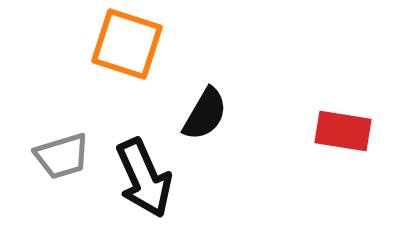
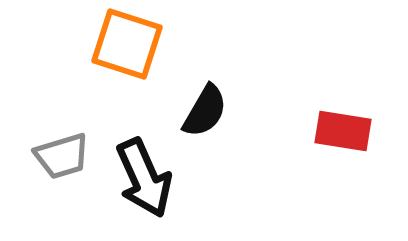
black semicircle: moved 3 px up
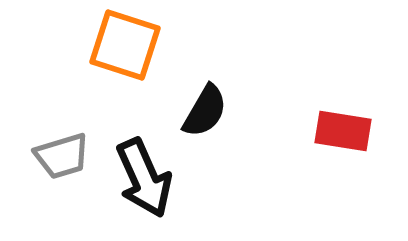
orange square: moved 2 px left, 1 px down
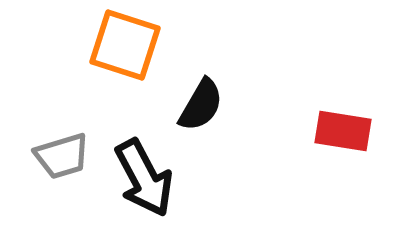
black semicircle: moved 4 px left, 6 px up
black arrow: rotated 4 degrees counterclockwise
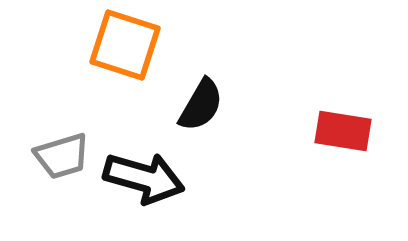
black arrow: rotated 46 degrees counterclockwise
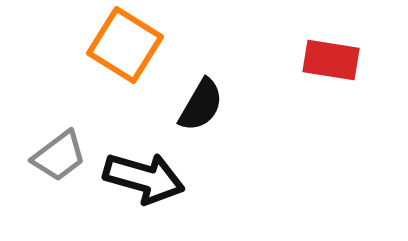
orange square: rotated 14 degrees clockwise
red rectangle: moved 12 px left, 71 px up
gray trapezoid: moved 3 px left; rotated 20 degrees counterclockwise
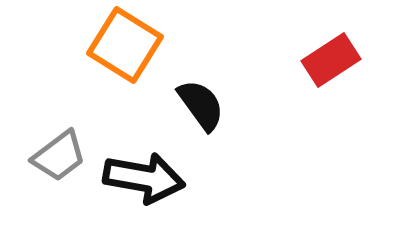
red rectangle: rotated 42 degrees counterclockwise
black semicircle: rotated 66 degrees counterclockwise
black arrow: rotated 6 degrees counterclockwise
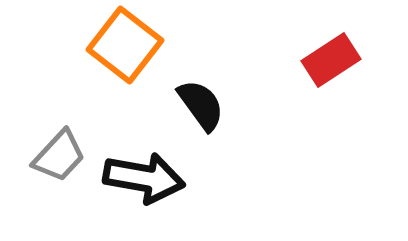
orange square: rotated 6 degrees clockwise
gray trapezoid: rotated 10 degrees counterclockwise
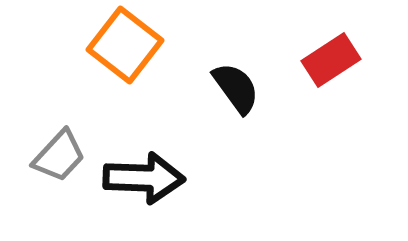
black semicircle: moved 35 px right, 17 px up
black arrow: rotated 8 degrees counterclockwise
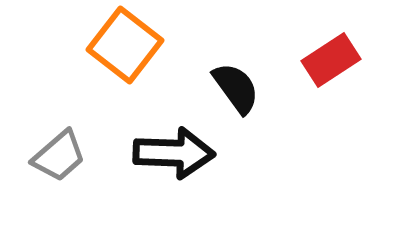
gray trapezoid: rotated 6 degrees clockwise
black arrow: moved 30 px right, 25 px up
